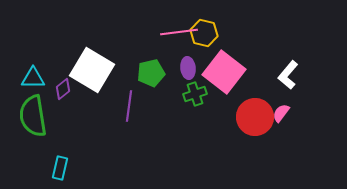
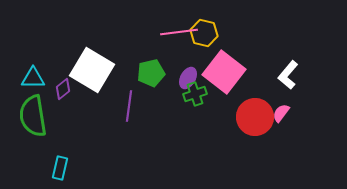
purple ellipse: moved 10 px down; rotated 35 degrees clockwise
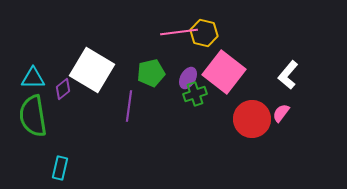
red circle: moved 3 px left, 2 px down
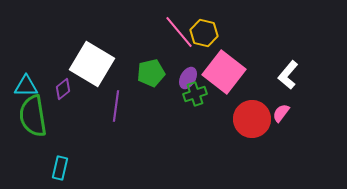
pink line: rotated 57 degrees clockwise
white square: moved 6 px up
cyan triangle: moved 7 px left, 8 px down
purple line: moved 13 px left
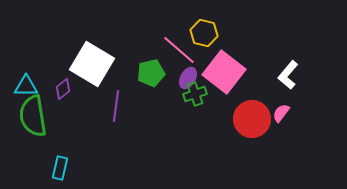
pink line: moved 18 px down; rotated 9 degrees counterclockwise
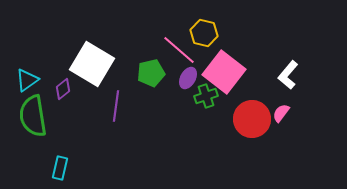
cyan triangle: moved 1 px right, 6 px up; rotated 35 degrees counterclockwise
green cross: moved 11 px right, 2 px down
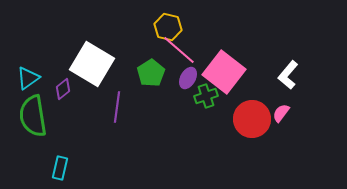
yellow hexagon: moved 36 px left, 6 px up
green pentagon: rotated 20 degrees counterclockwise
cyan triangle: moved 1 px right, 2 px up
purple line: moved 1 px right, 1 px down
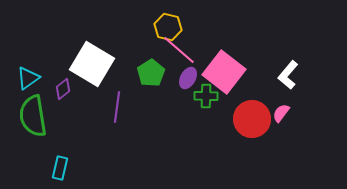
green cross: rotated 20 degrees clockwise
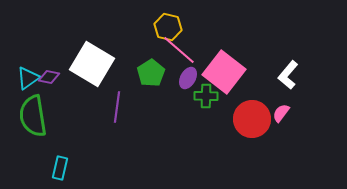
purple diamond: moved 14 px left, 12 px up; rotated 50 degrees clockwise
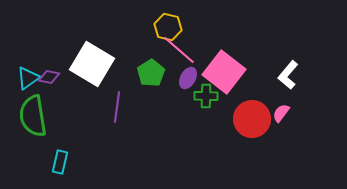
cyan rectangle: moved 6 px up
